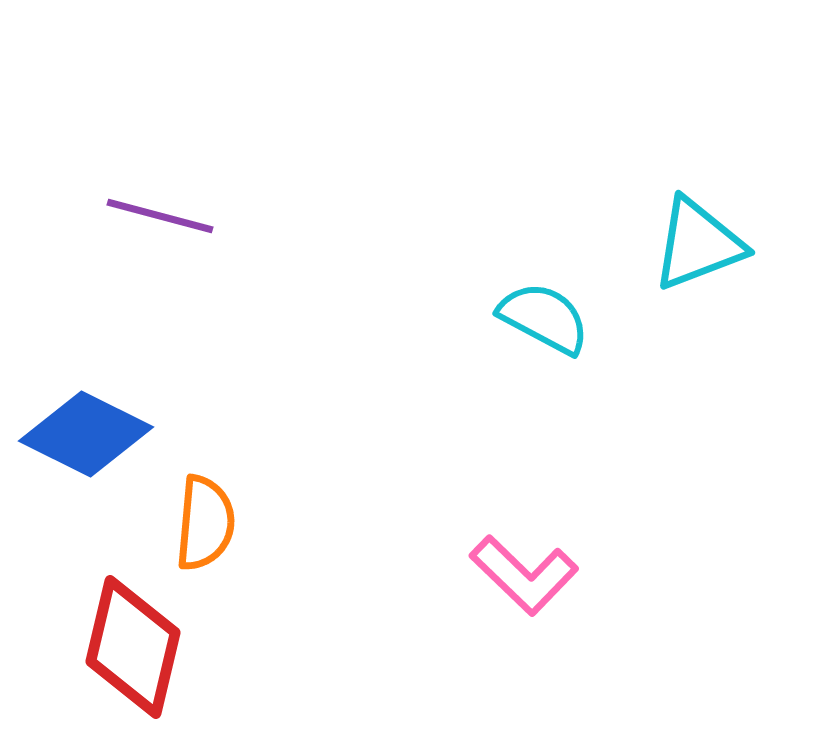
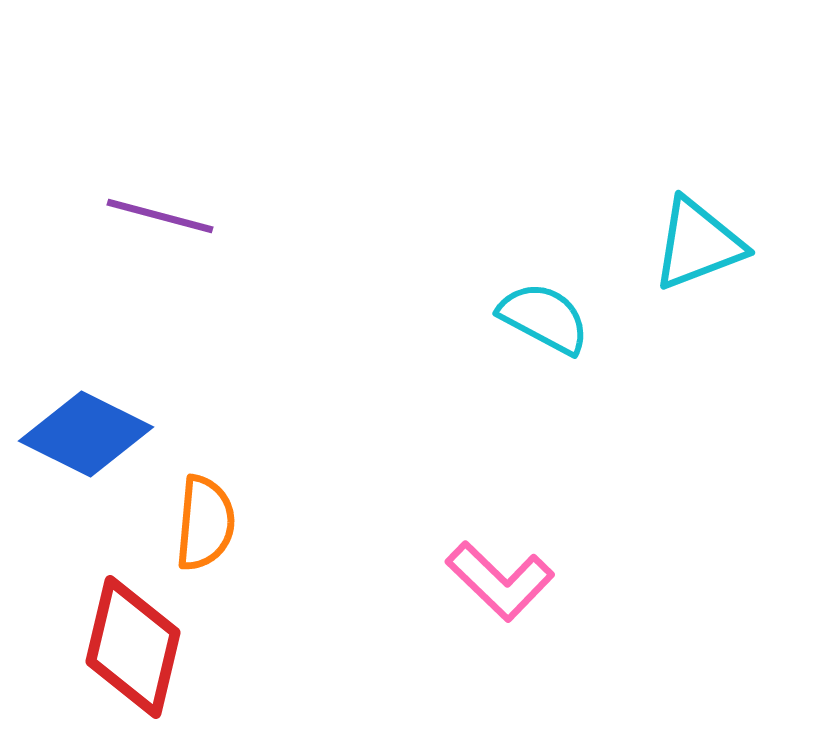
pink L-shape: moved 24 px left, 6 px down
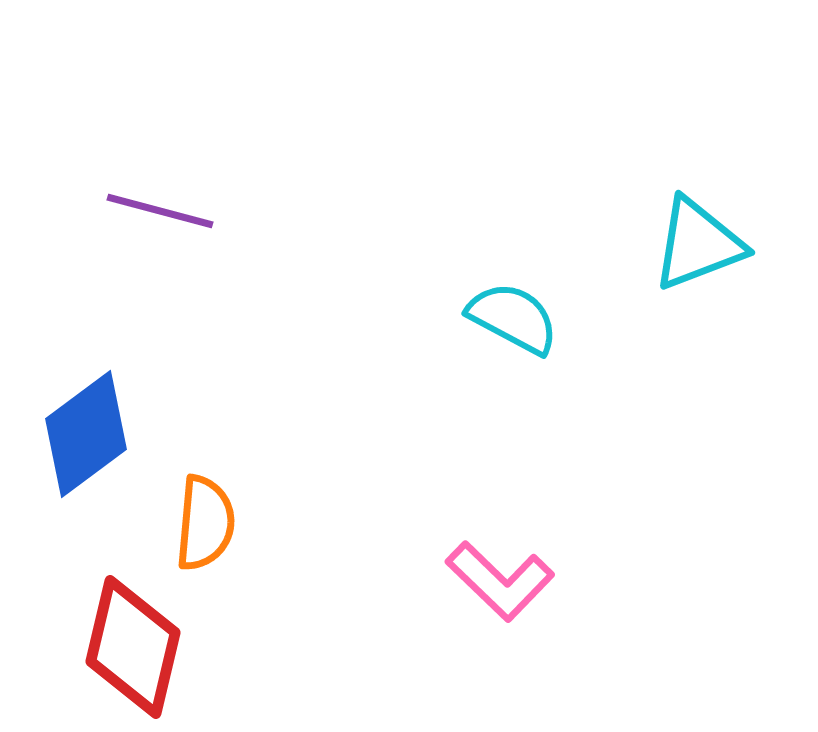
purple line: moved 5 px up
cyan semicircle: moved 31 px left
blue diamond: rotated 63 degrees counterclockwise
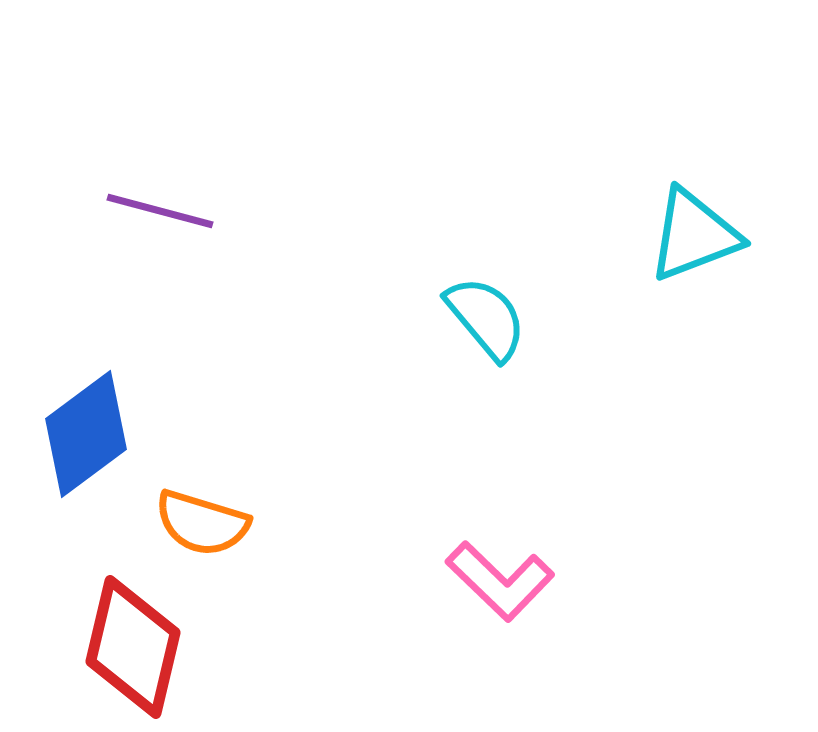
cyan triangle: moved 4 px left, 9 px up
cyan semicircle: moved 27 px left; rotated 22 degrees clockwise
orange semicircle: moved 3 px left; rotated 102 degrees clockwise
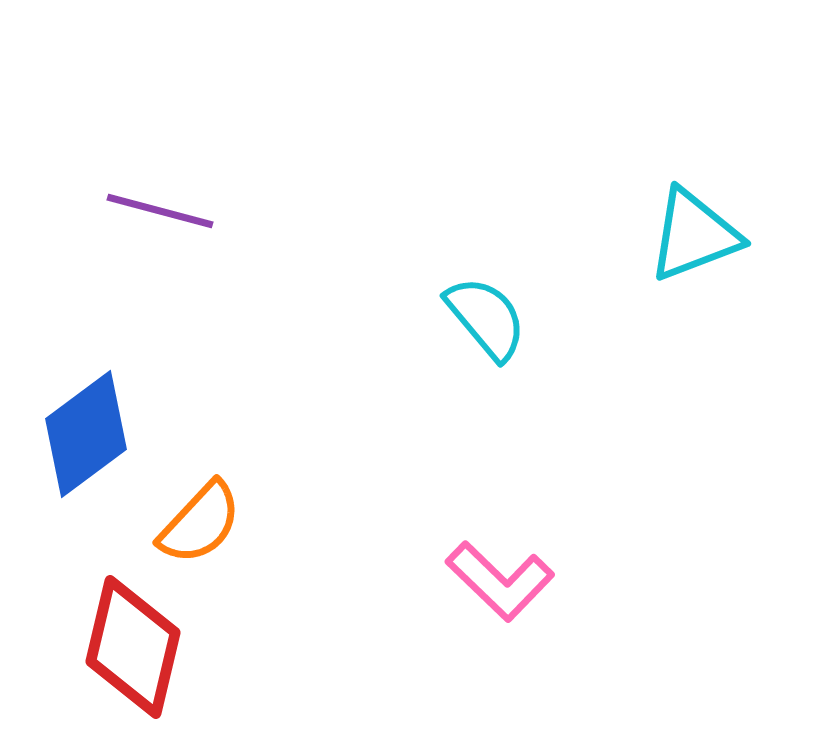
orange semicircle: moved 2 px left; rotated 64 degrees counterclockwise
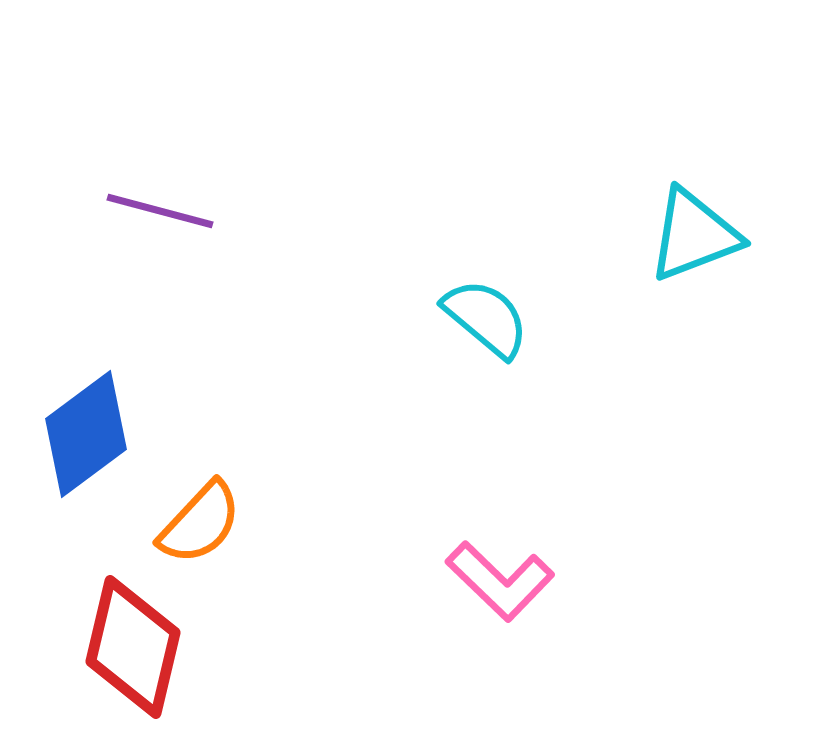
cyan semicircle: rotated 10 degrees counterclockwise
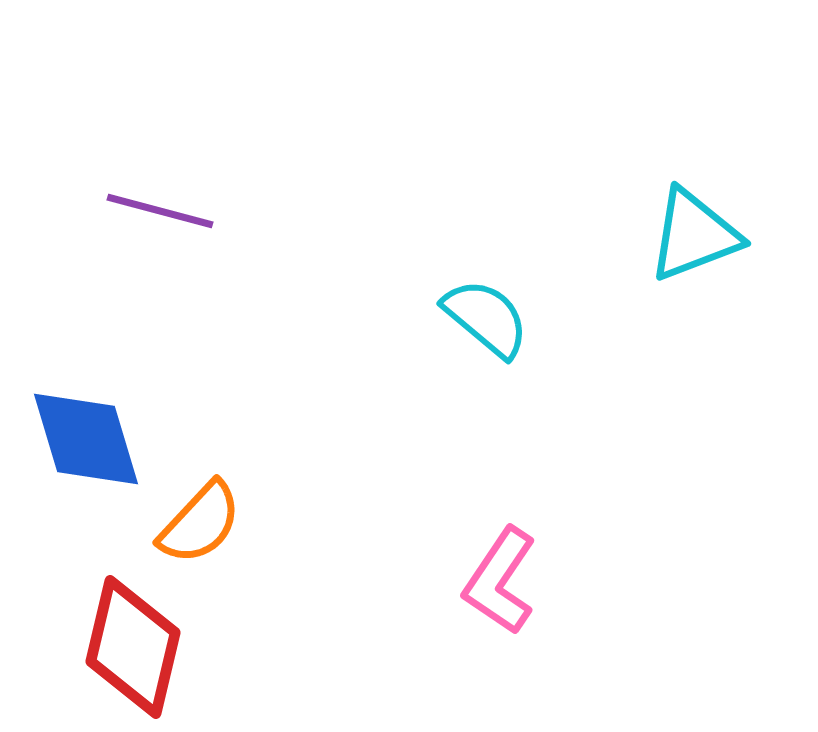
blue diamond: moved 5 px down; rotated 70 degrees counterclockwise
pink L-shape: rotated 80 degrees clockwise
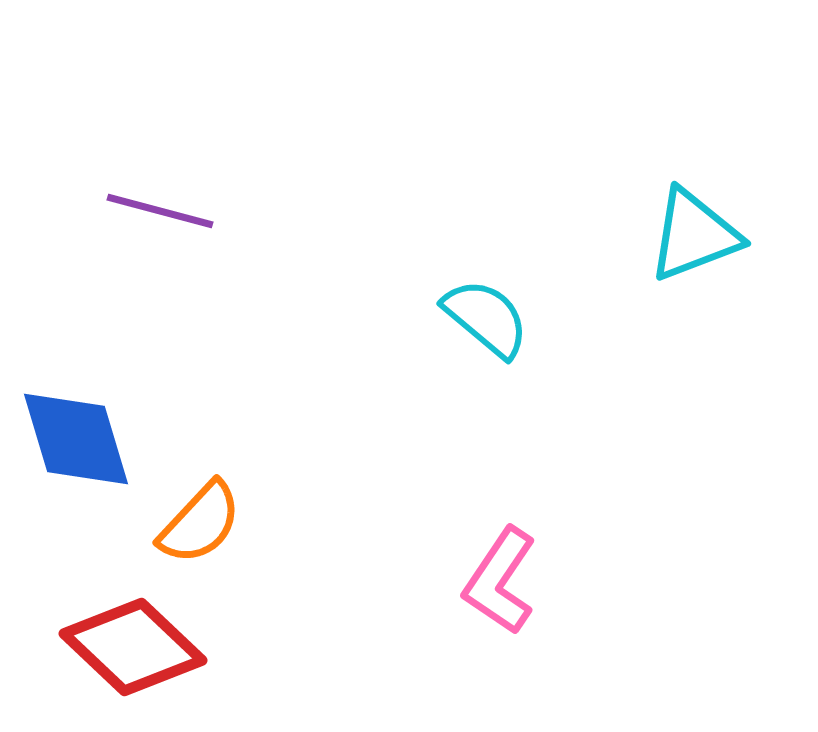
blue diamond: moved 10 px left
red diamond: rotated 60 degrees counterclockwise
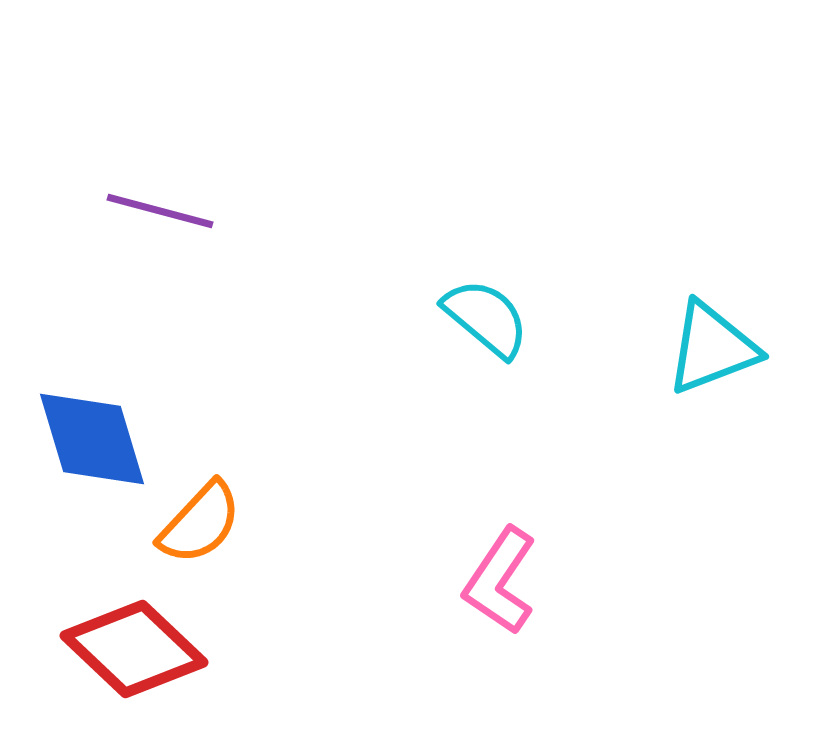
cyan triangle: moved 18 px right, 113 px down
blue diamond: moved 16 px right
red diamond: moved 1 px right, 2 px down
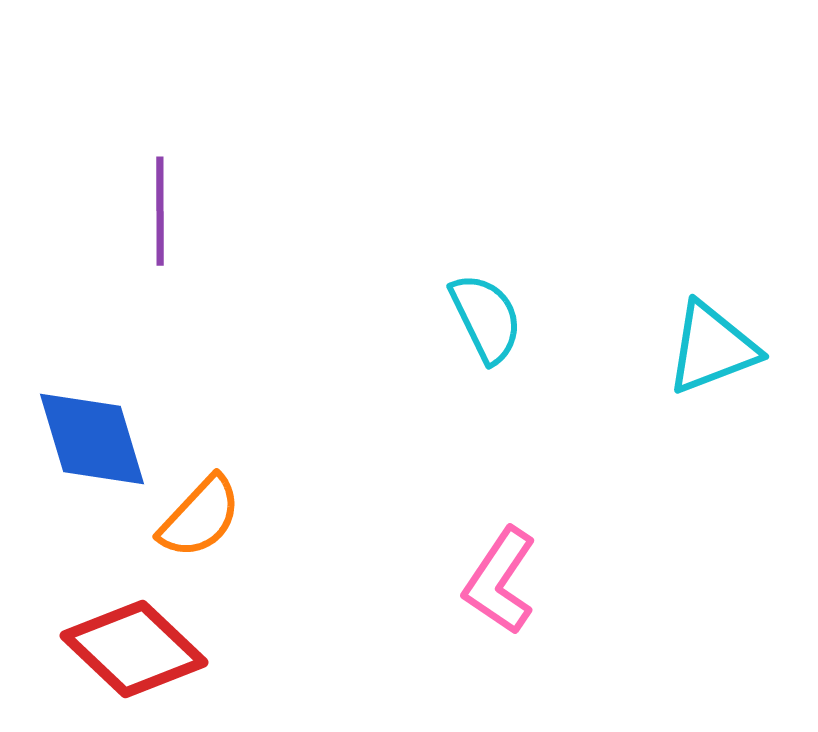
purple line: rotated 75 degrees clockwise
cyan semicircle: rotated 24 degrees clockwise
orange semicircle: moved 6 px up
